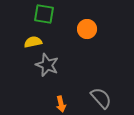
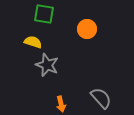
yellow semicircle: rotated 30 degrees clockwise
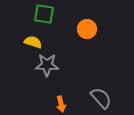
gray star: rotated 20 degrees counterclockwise
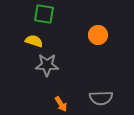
orange circle: moved 11 px right, 6 px down
yellow semicircle: moved 1 px right, 1 px up
gray semicircle: rotated 130 degrees clockwise
orange arrow: rotated 21 degrees counterclockwise
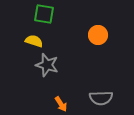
gray star: rotated 15 degrees clockwise
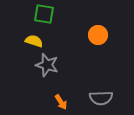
orange arrow: moved 2 px up
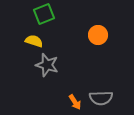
green square: rotated 30 degrees counterclockwise
orange arrow: moved 14 px right
